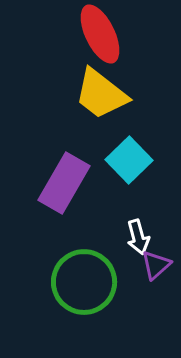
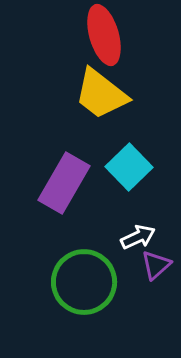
red ellipse: moved 4 px right, 1 px down; rotated 10 degrees clockwise
cyan square: moved 7 px down
white arrow: rotated 100 degrees counterclockwise
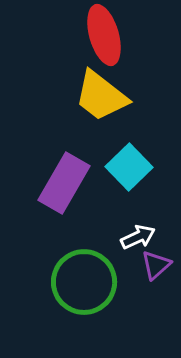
yellow trapezoid: moved 2 px down
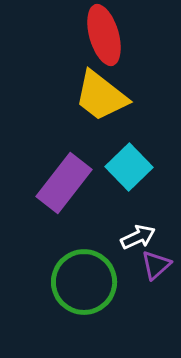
purple rectangle: rotated 8 degrees clockwise
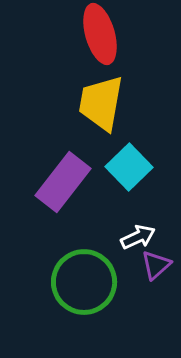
red ellipse: moved 4 px left, 1 px up
yellow trapezoid: moved 7 px down; rotated 62 degrees clockwise
purple rectangle: moved 1 px left, 1 px up
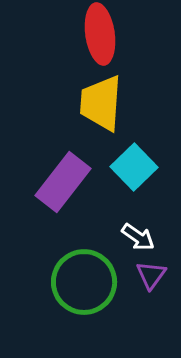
red ellipse: rotated 8 degrees clockwise
yellow trapezoid: rotated 6 degrees counterclockwise
cyan square: moved 5 px right
white arrow: rotated 60 degrees clockwise
purple triangle: moved 5 px left, 10 px down; rotated 12 degrees counterclockwise
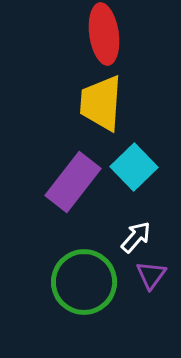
red ellipse: moved 4 px right
purple rectangle: moved 10 px right
white arrow: moved 2 px left; rotated 84 degrees counterclockwise
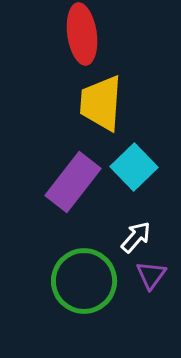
red ellipse: moved 22 px left
green circle: moved 1 px up
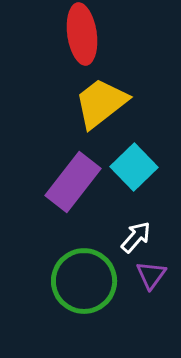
yellow trapezoid: rotated 48 degrees clockwise
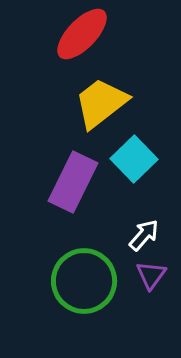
red ellipse: rotated 52 degrees clockwise
cyan square: moved 8 px up
purple rectangle: rotated 12 degrees counterclockwise
white arrow: moved 8 px right, 2 px up
